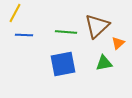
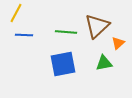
yellow line: moved 1 px right
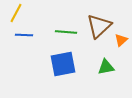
brown triangle: moved 2 px right
orange triangle: moved 3 px right, 3 px up
green triangle: moved 2 px right, 4 px down
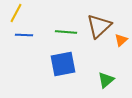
green triangle: moved 13 px down; rotated 30 degrees counterclockwise
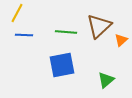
yellow line: moved 1 px right
blue square: moved 1 px left, 1 px down
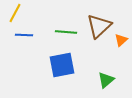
yellow line: moved 2 px left
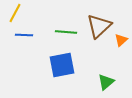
green triangle: moved 2 px down
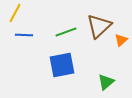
green line: rotated 25 degrees counterclockwise
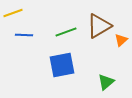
yellow line: moved 2 px left; rotated 42 degrees clockwise
brown triangle: rotated 12 degrees clockwise
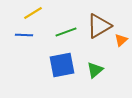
yellow line: moved 20 px right; rotated 12 degrees counterclockwise
green triangle: moved 11 px left, 12 px up
